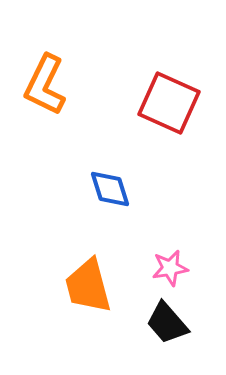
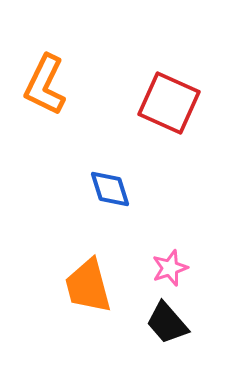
pink star: rotated 9 degrees counterclockwise
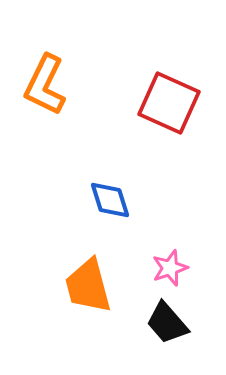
blue diamond: moved 11 px down
